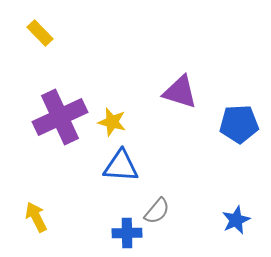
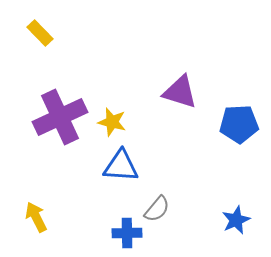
gray semicircle: moved 2 px up
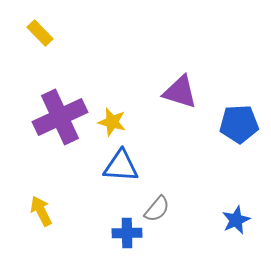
yellow arrow: moved 5 px right, 6 px up
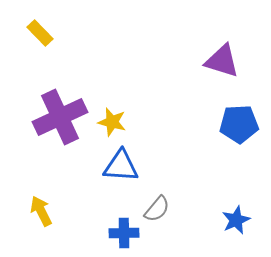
purple triangle: moved 42 px right, 31 px up
blue cross: moved 3 px left
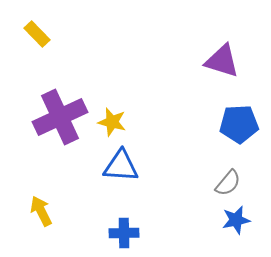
yellow rectangle: moved 3 px left, 1 px down
gray semicircle: moved 71 px right, 26 px up
blue star: rotated 12 degrees clockwise
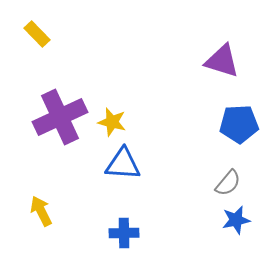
blue triangle: moved 2 px right, 2 px up
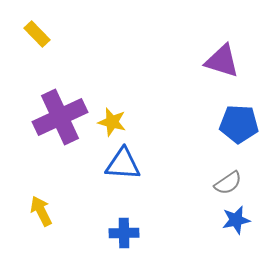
blue pentagon: rotated 6 degrees clockwise
gray semicircle: rotated 16 degrees clockwise
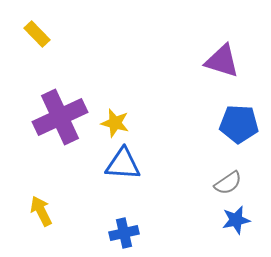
yellow star: moved 3 px right, 1 px down
blue cross: rotated 12 degrees counterclockwise
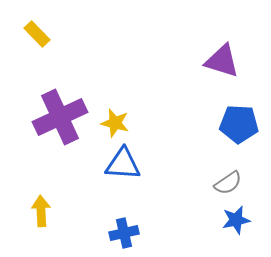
yellow arrow: rotated 24 degrees clockwise
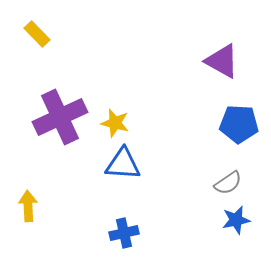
purple triangle: rotated 12 degrees clockwise
yellow arrow: moved 13 px left, 5 px up
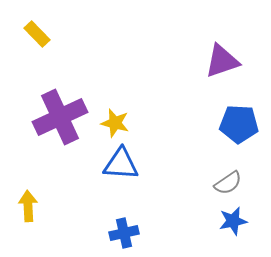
purple triangle: rotated 48 degrees counterclockwise
blue triangle: moved 2 px left
blue star: moved 3 px left, 1 px down
